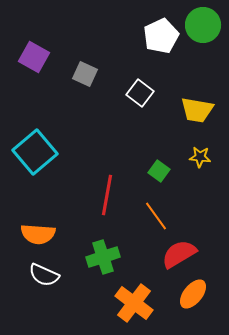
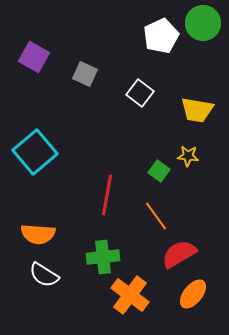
green circle: moved 2 px up
yellow star: moved 12 px left, 1 px up
green cross: rotated 12 degrees clockwise
white semicircle: rotated 8 degrees clockwise
orange cross: moved 4 px left, 8 px up
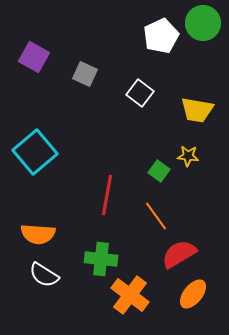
green cross: moved 2 px left, 2 px down; rotated 12 degrees clockwise
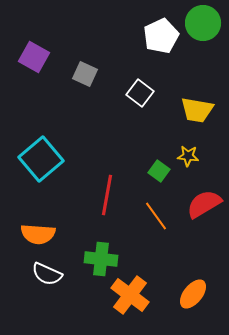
cyan square: moved 6 px right, 7 px down
red semicircle: moved 25 px right, 50 px up
white semicircle: moved 3 px right, 1 px up; rotated 8 degrees counterclockwise
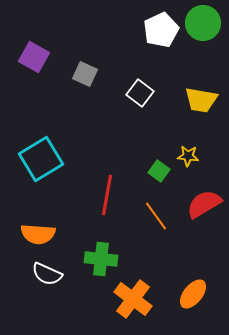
white pentagon: moved 6 px up
yellow trapezoid: moved 4 px right, 10 px up
cyan square: rotated 9 degrees clockwise
orange cross: moved 3 px right, 4 px down
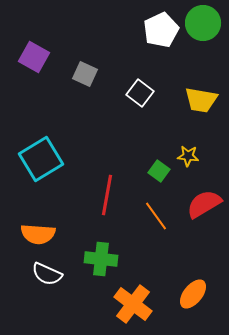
orange cross: moved 5 px down
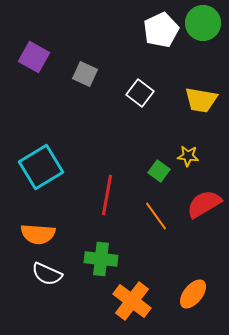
cyan square: moved 8 px down
orange cross: moved 1 px left, 3 px up
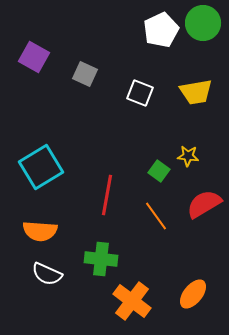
white square: rotated 16 degrees counterclockwise
yellow trapezoid: moved 5 px left, 8 px up; rotated 20 degrees counterclockwise
orange semicircle: moved 2 px right, 3 px up
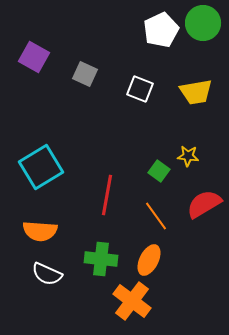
white square: moved 4 px up
orange ellipse: moved 44 px left, 34 px up; rotated 12 degrees counterclockwise
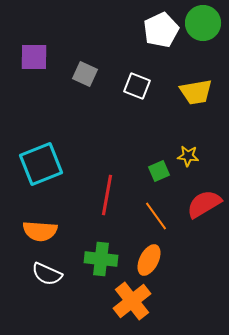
purple square: rotated 28 degrees counterclockwise
white square: moved 3 px left, 3 px up
cyan square: moved 3 px up; rotated 9 degrees clockwise
green square: rotated 30 degrees clockwise
orange cross: rotated 15 degrees clockwise
